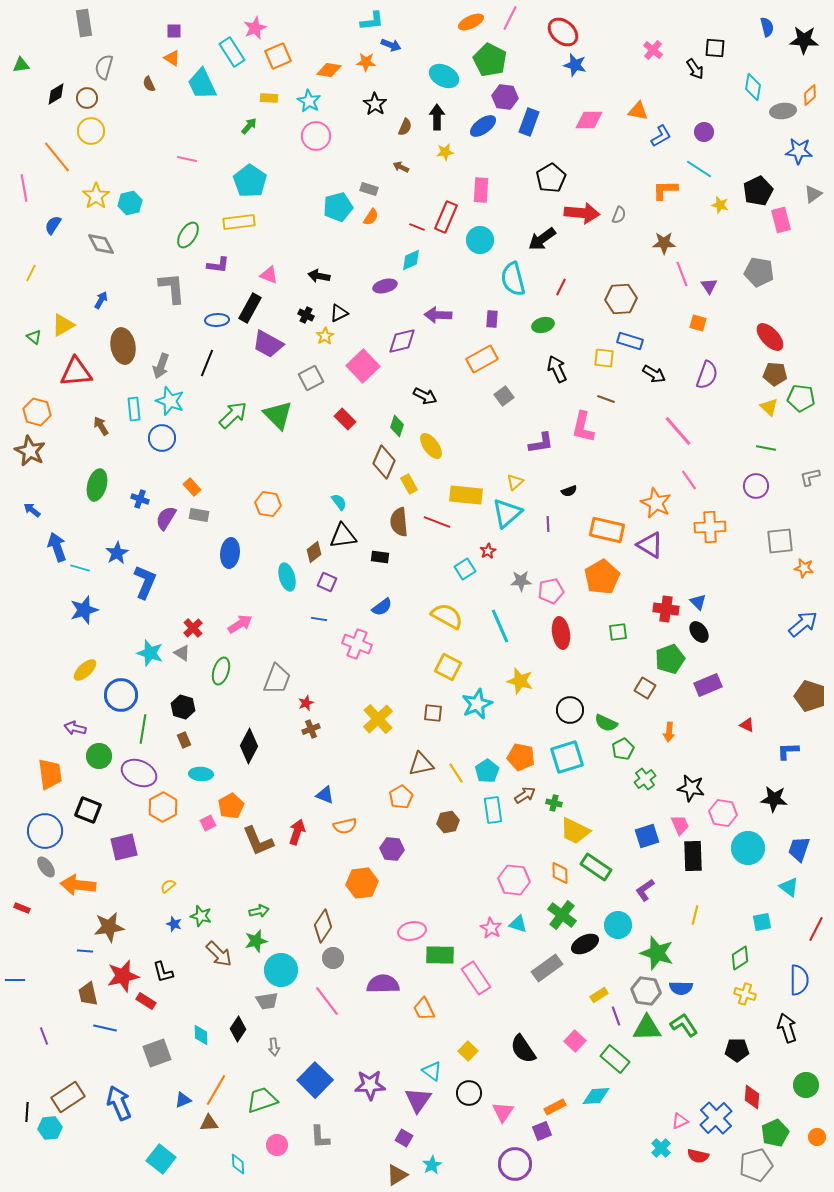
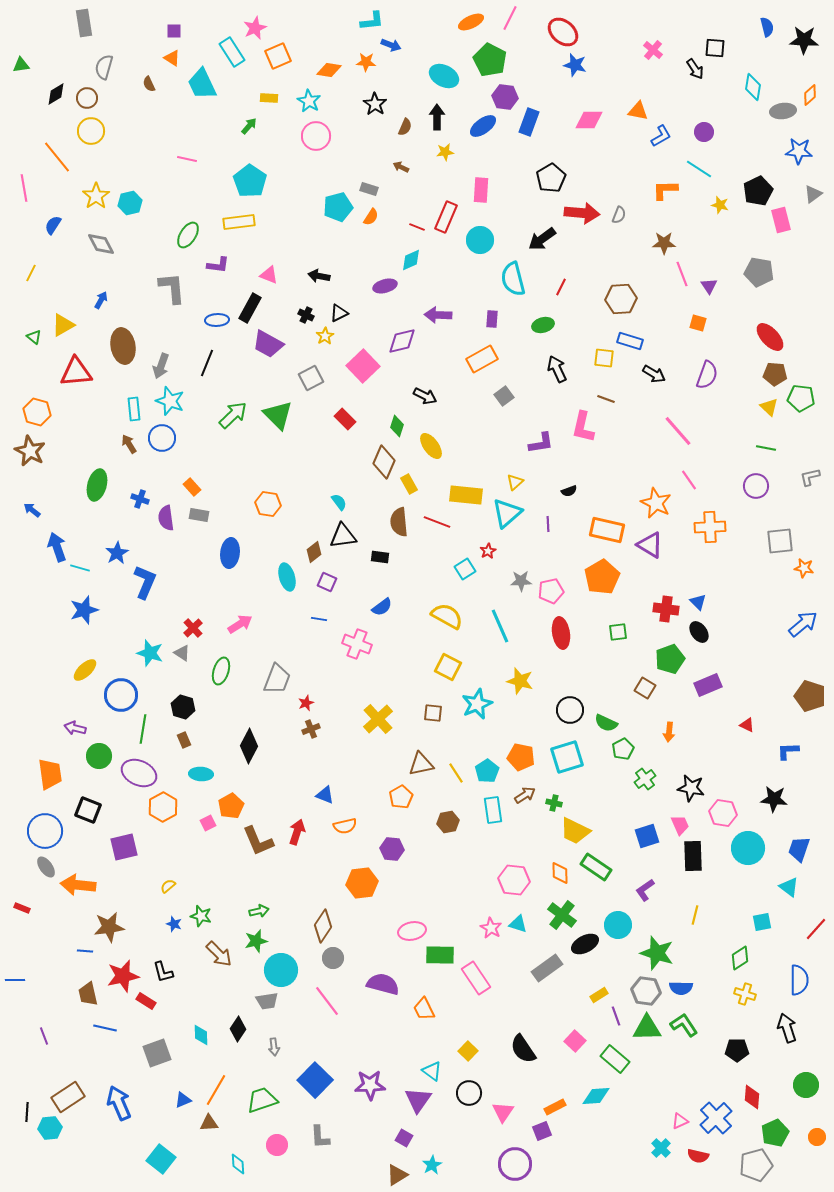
brown arrow at (101, 426): moved 28 px right, 18 px down
purple semicircle at (166, 518): rotated 40 degrees counterclockwise
red line at (816, 929): rotated 15 degrees clockwise
purple semicircle at (383, 984): rotated 16 degrees clockwise
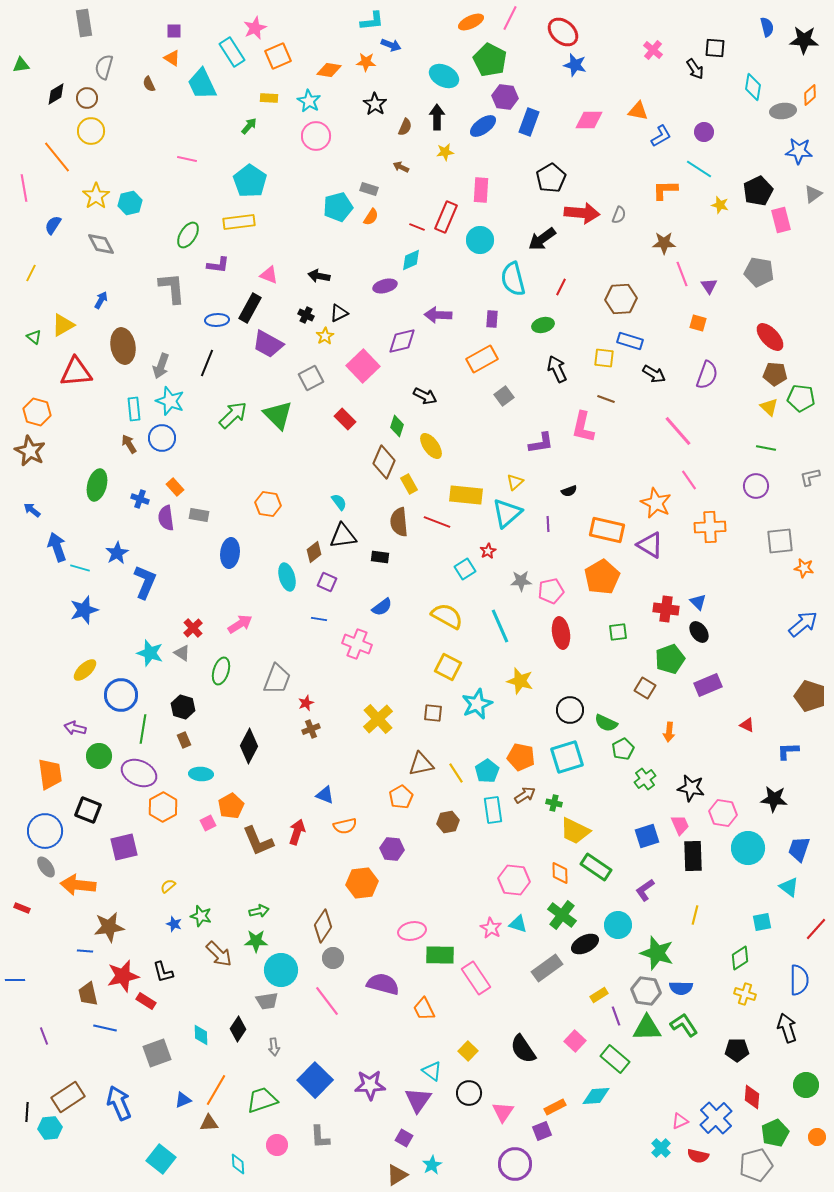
orange rectangle at (192, 487): moved 17 px left
green star at (256, 941): rotated 15 degrees clockwise
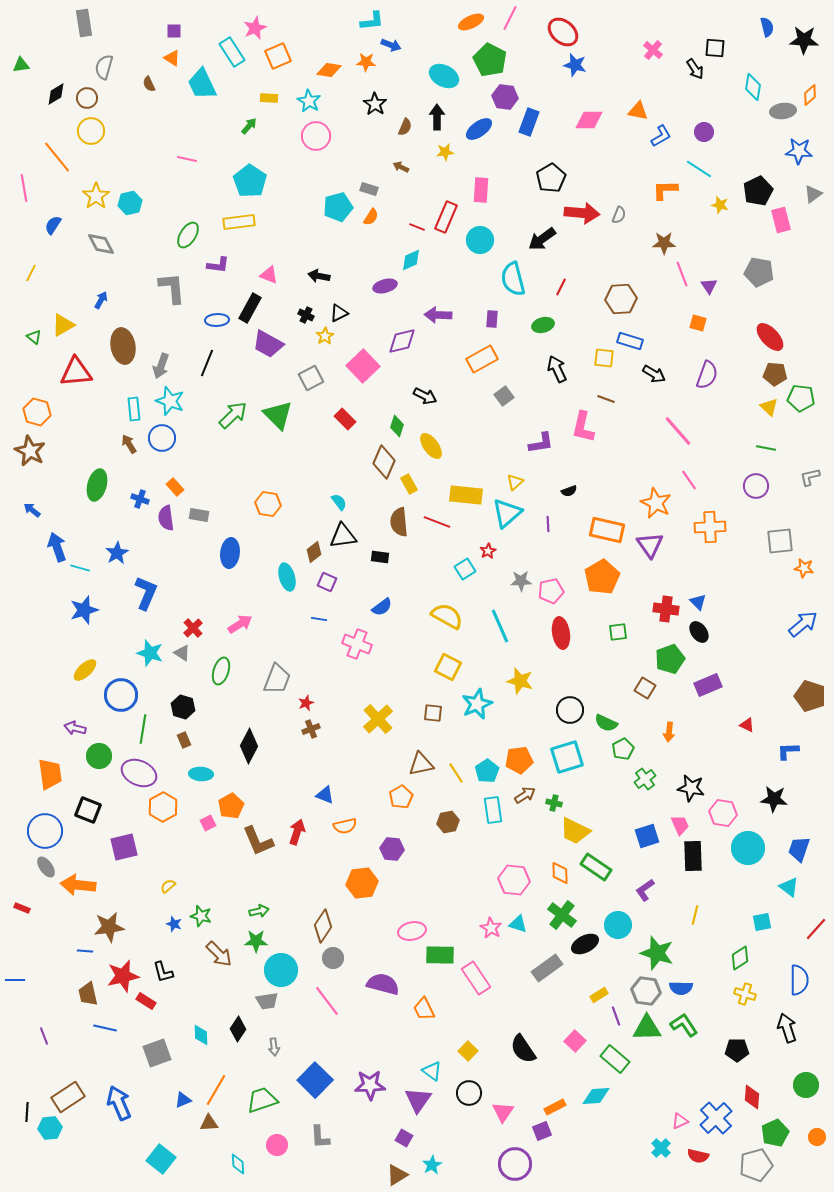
blue ellipse at (483, 126): moved 4 px left, 3 px down
purple triangle at (650, 545): rotated 24 degrees clockwise
blue L-shape at (145, 582): moved 1 px right, 11 px down
orange pentagon at (521, 757): moved 2 px left, 3 px down; rotated 20 degrees counterclockwise
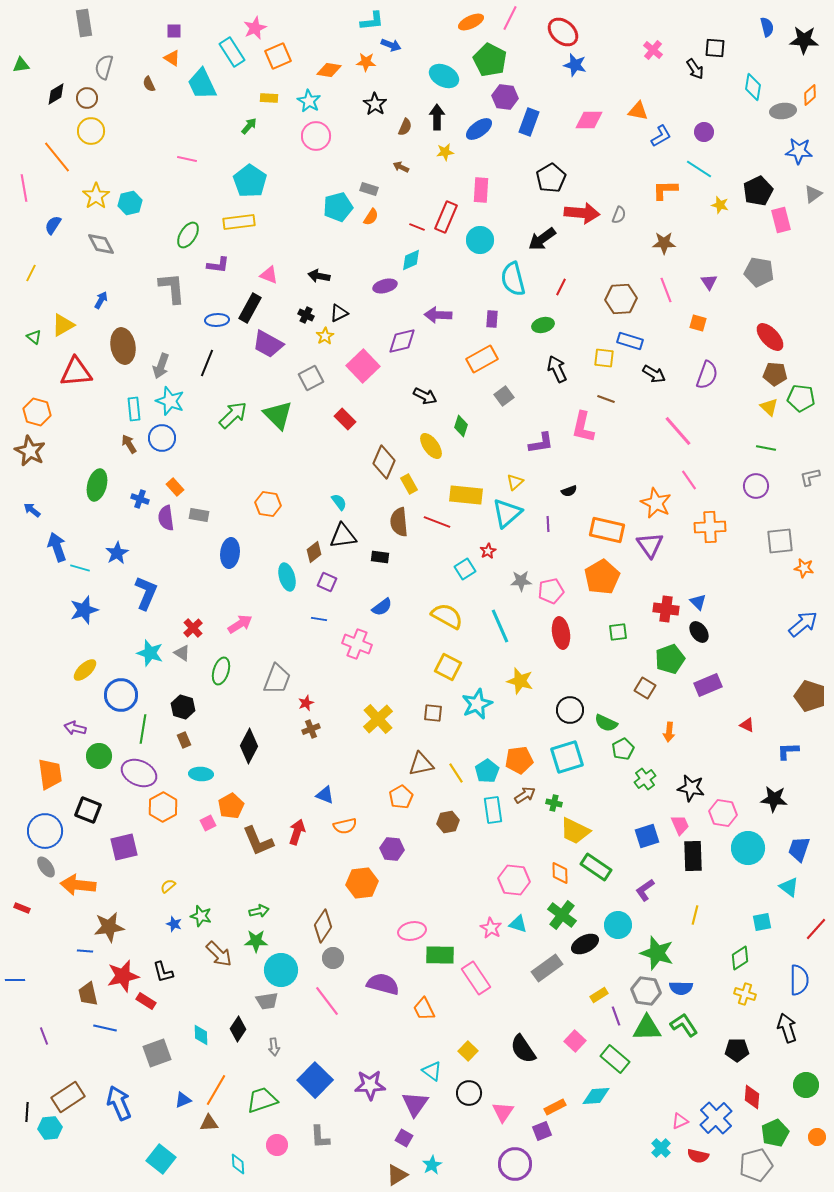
pink line at (682, 274): moved 16 px left, 16 px down
purple triangle at (709, 286): moved 4 px up
green diamond at (397, 426): moved 64 px right
purple triangle at (418, 1100): moved 3 px left, 4 px down
